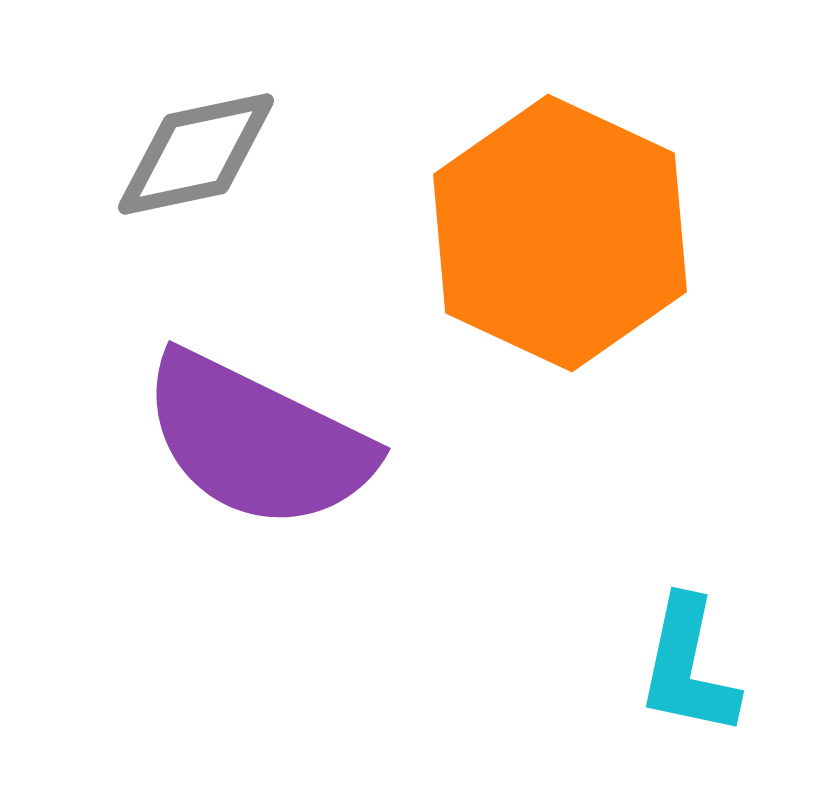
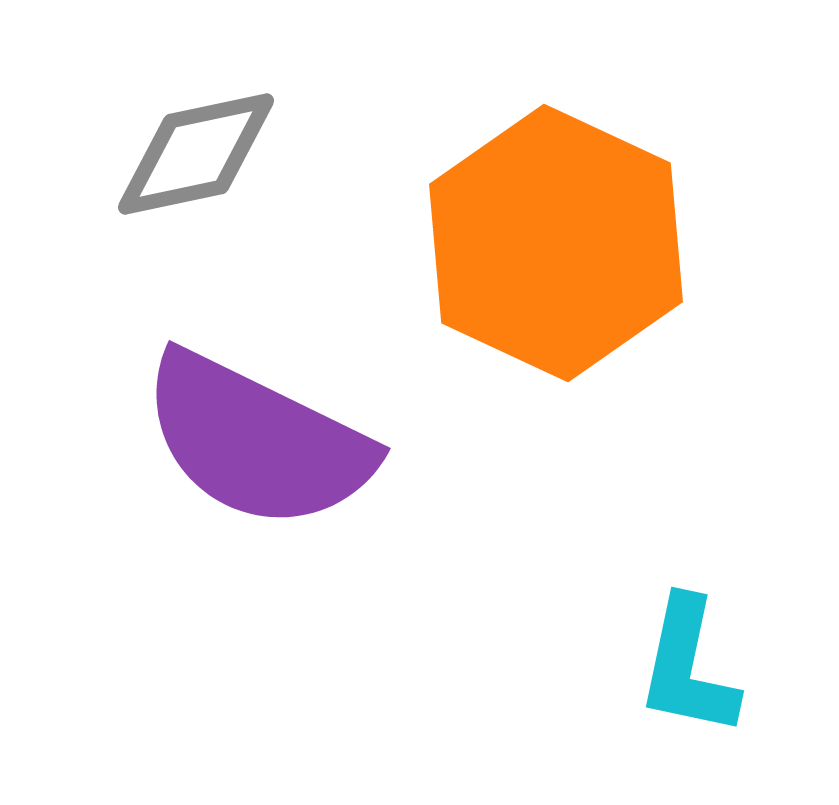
orange hexagon: moved 4 px left, 10 px down
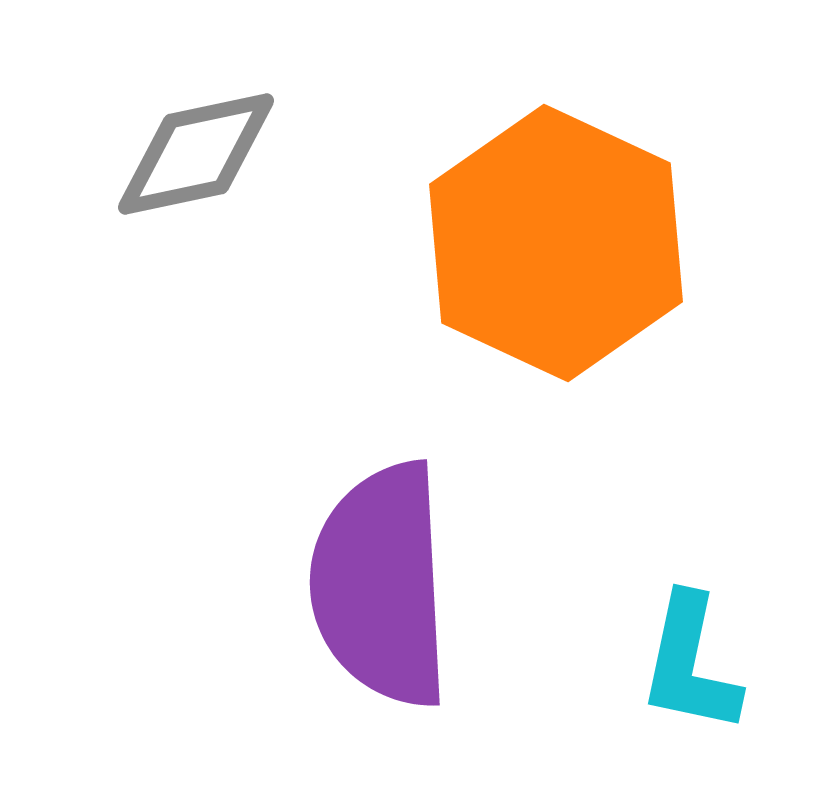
purple semicircle: moved 124 px right, 144 px down; rotated 61 degrees clockwise
cyan L-shape: moved 2 px right, 3 px up
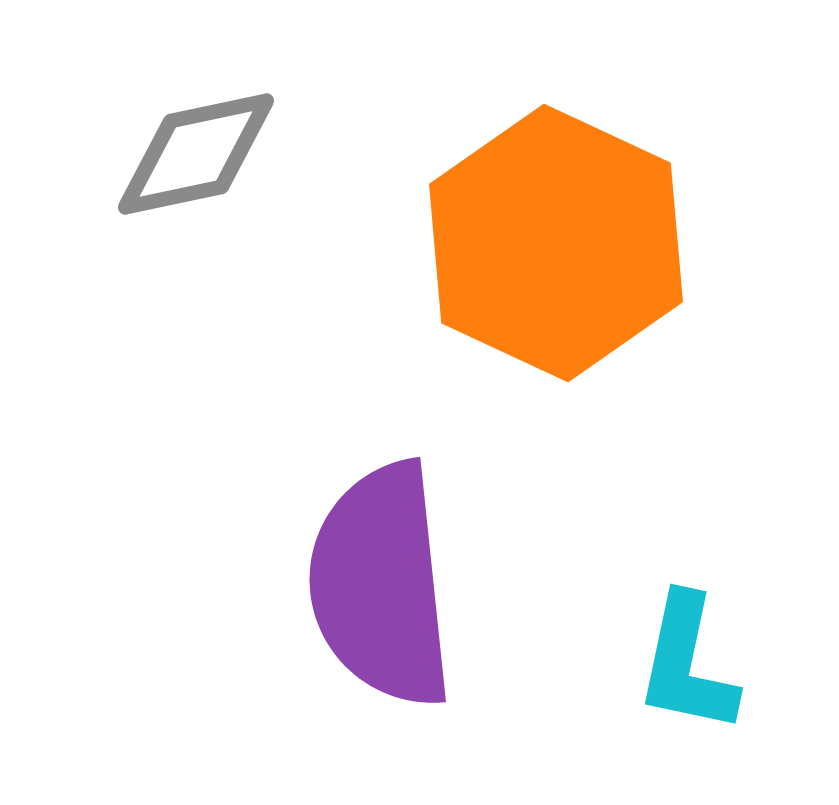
purple semicircle: rotated 3 degrees counterclockwise
cyan L-shape: moved 3 px left
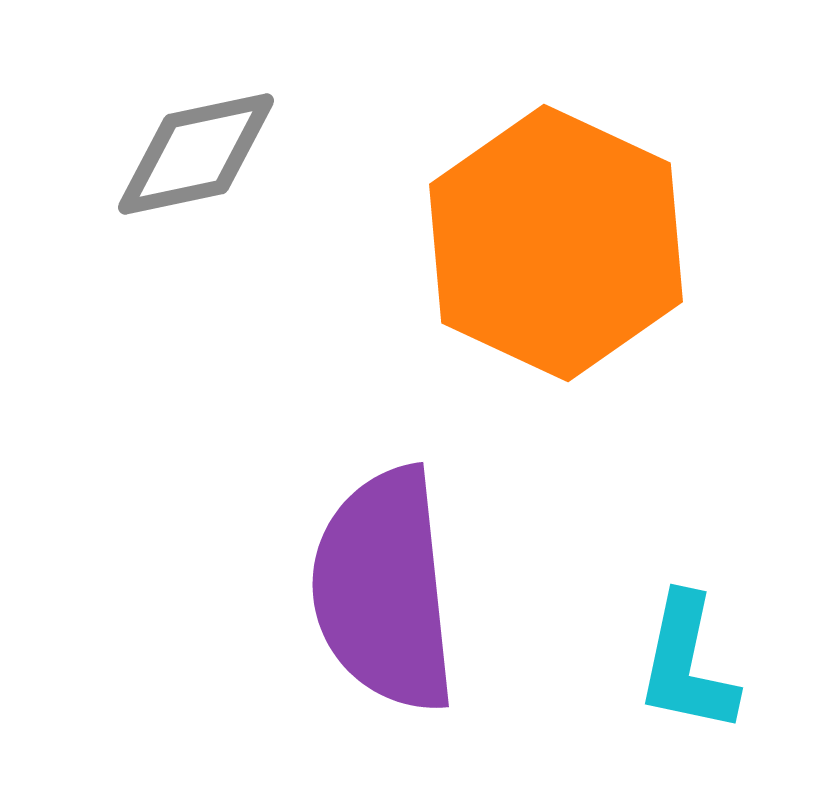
purple semicircle: moved 3 px right, 5 px down
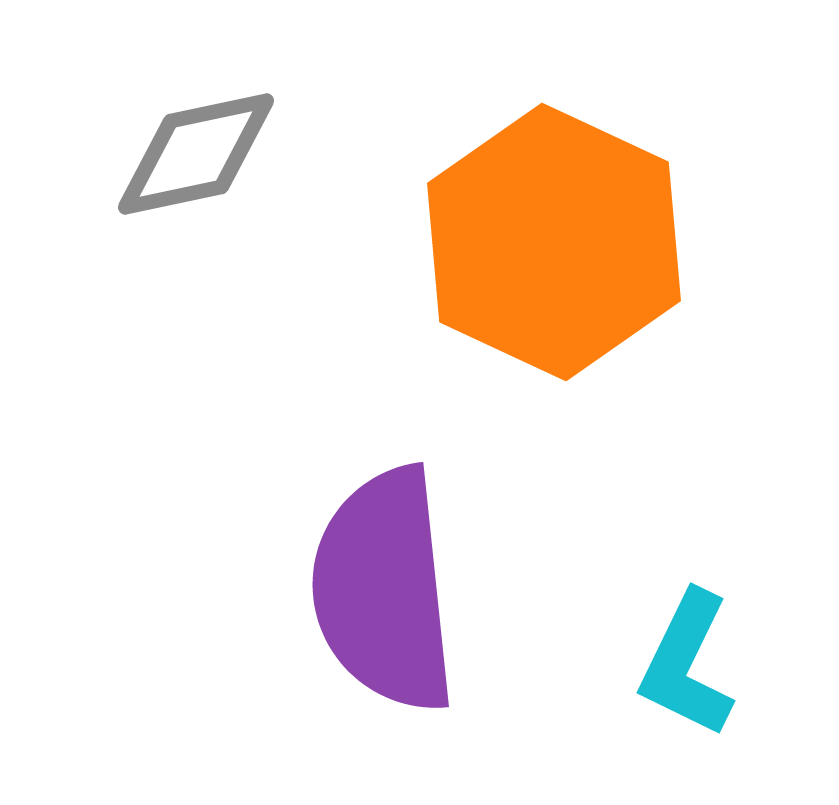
orange hexagon: moved 2 px left, 1 px up
cyan L-shape: rotated 14 degrees clockwise
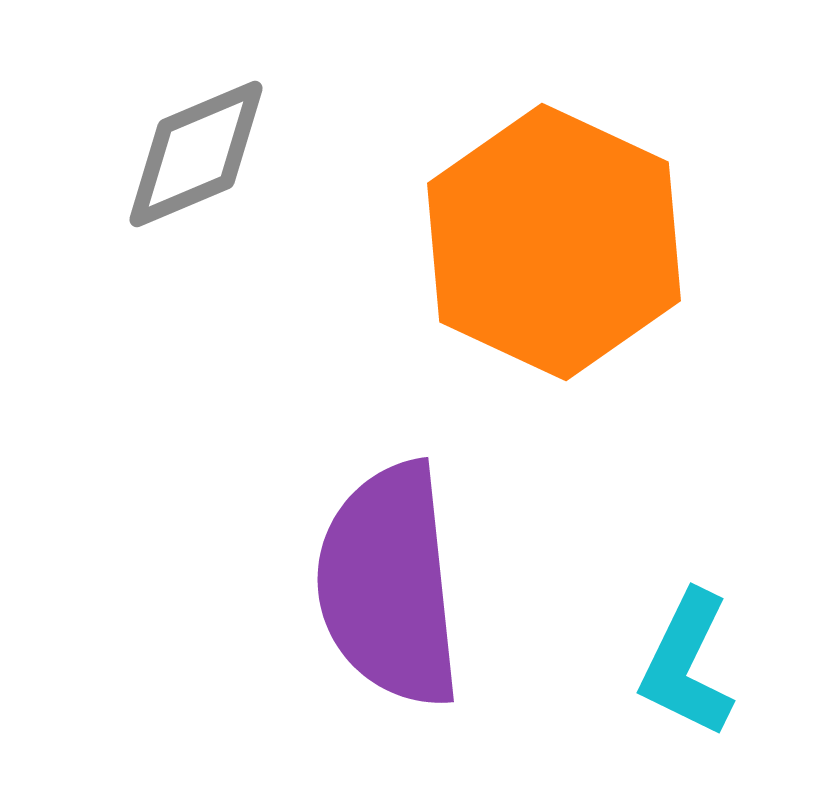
gray diamond: rotated 11 degrees counterclockwise
purple semicircle: moved 5 px right, 5 px up
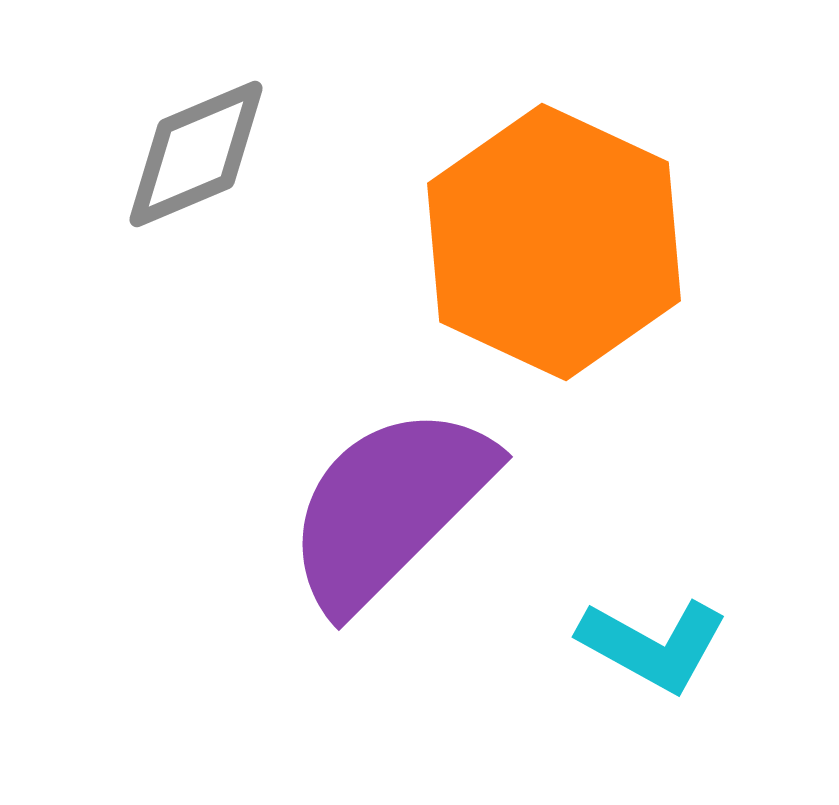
purple semicircle: moved 78 px up; rotated 51 degrees clockwise
cyan L-shape: moved 34 px left, 19 px up; rotated 87 degrees counterclockwise
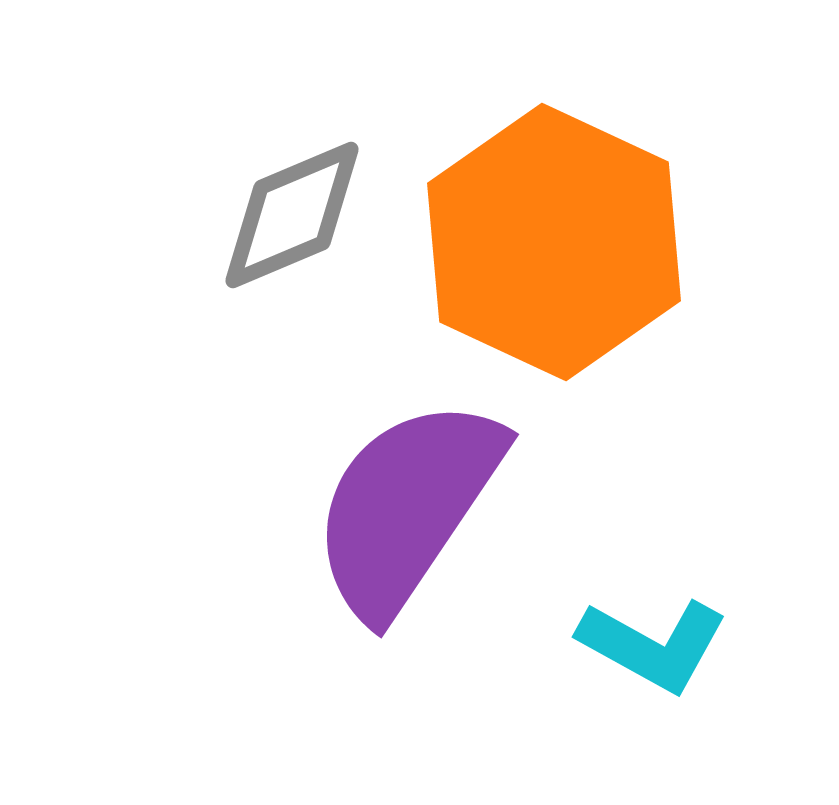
gray diamond: moved 96 px right, 61 px down
purple semicircle: moved 18 px right; rotated 11 degrees counterclockwise
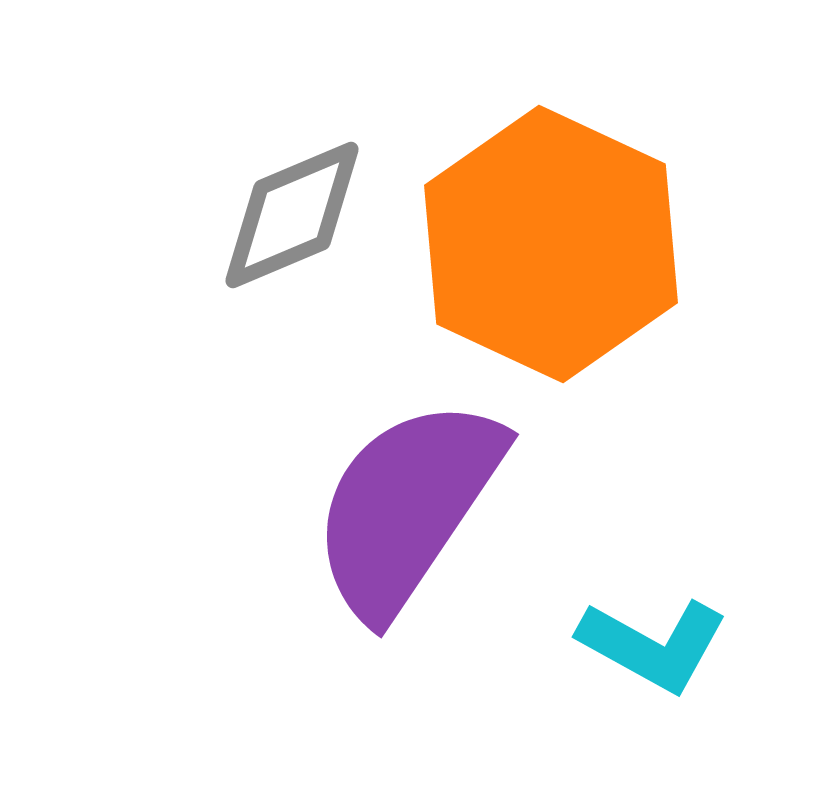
orange hexagon: moved 3 px left, 2 px down
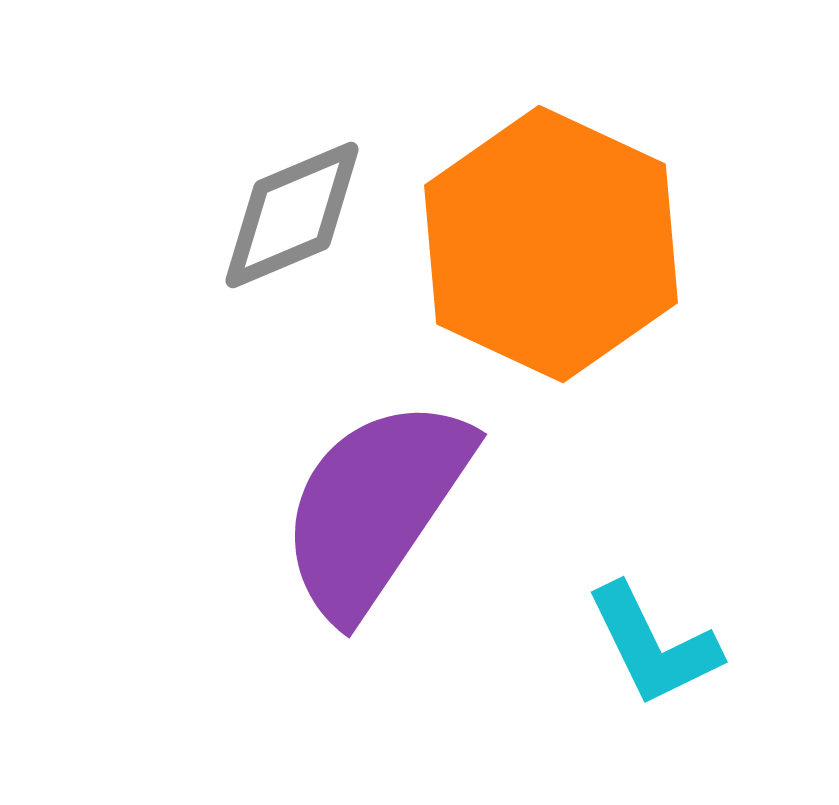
purple semicircle: moved 32 px left
cyan L-shape: rotated 35 degrees clockwise
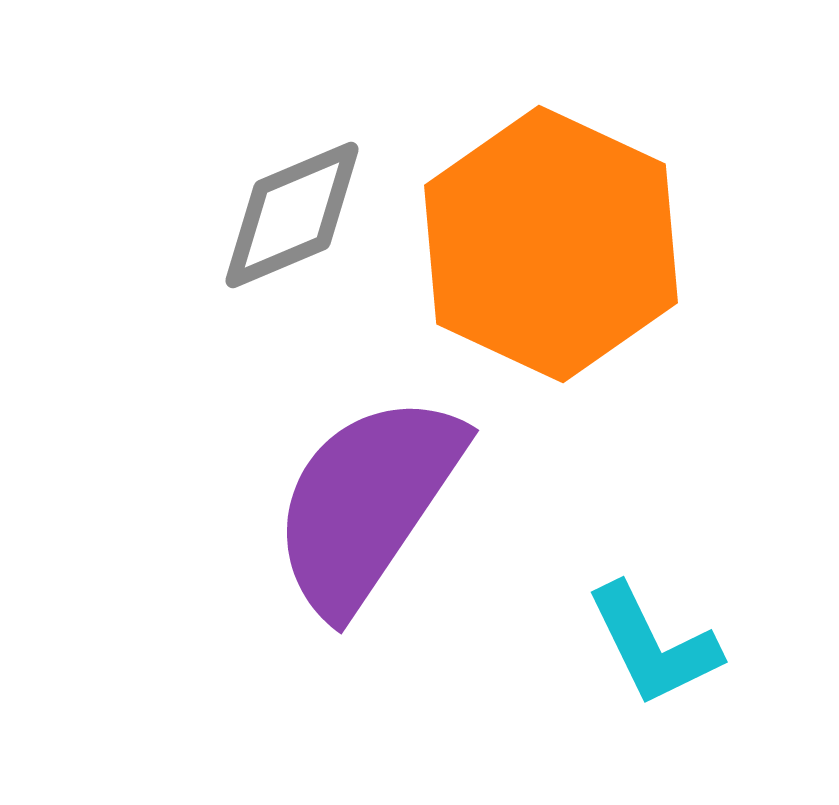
purple semicircle: moved 8 px left, 4 px up
